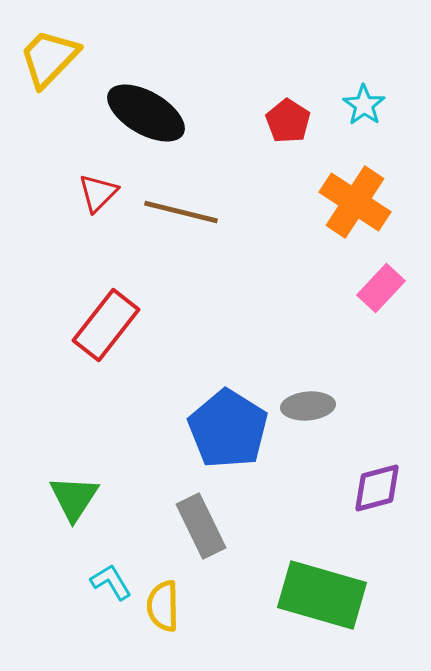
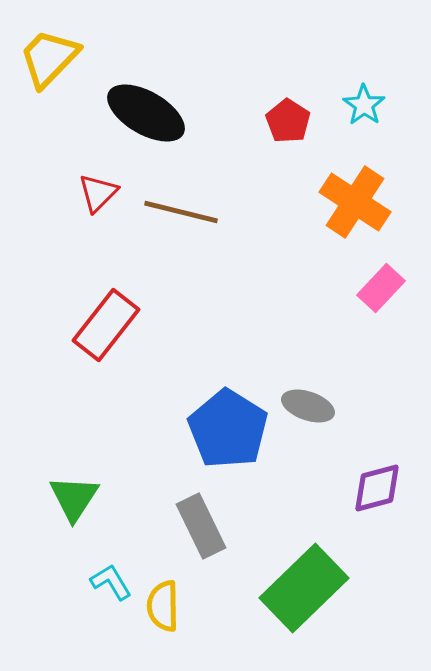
gray ellipse: rotated 24 degrees clockwise
green rectangle: moved 18 px left, 7 px up; rotated 60 degrees counterclockwise
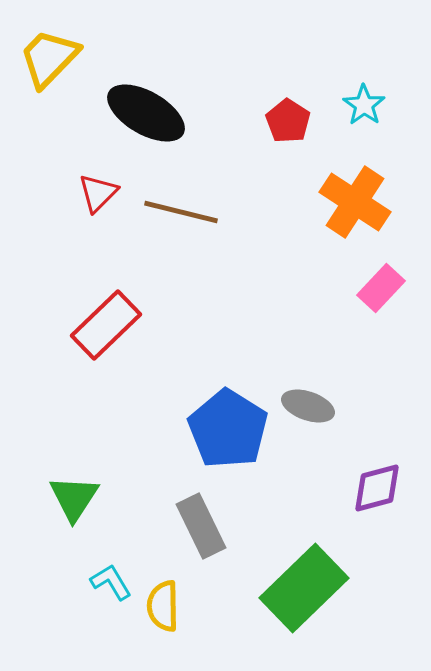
red rectangle: rotated 8 degrees clockwise
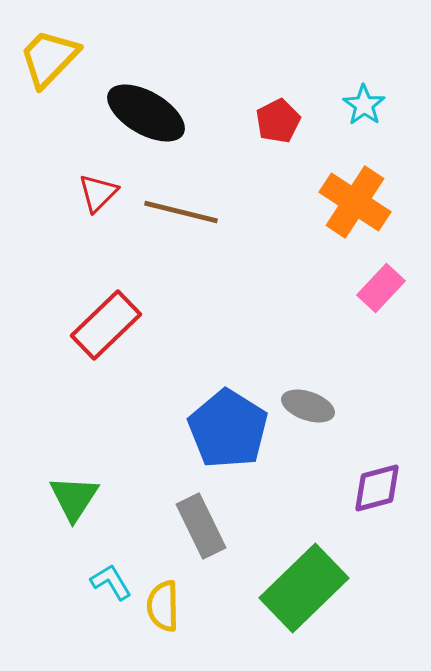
red pentagon: moved 10 px left; rotated 12 degrees clockwise
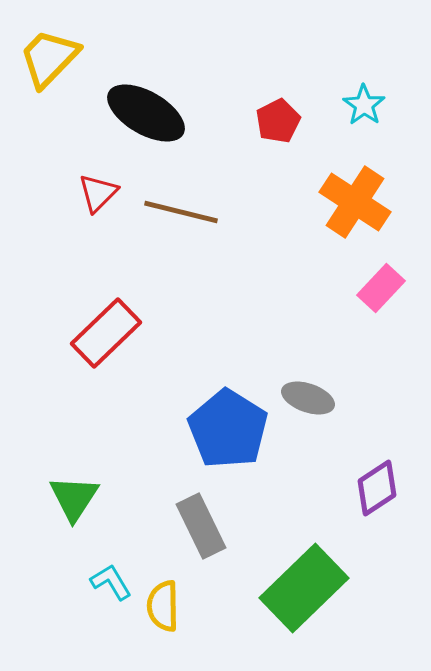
red rectangle: moved 8 px down
gray ellipse: moved 8 px up
purple diamond: rotated 18 degrees counterclockwise
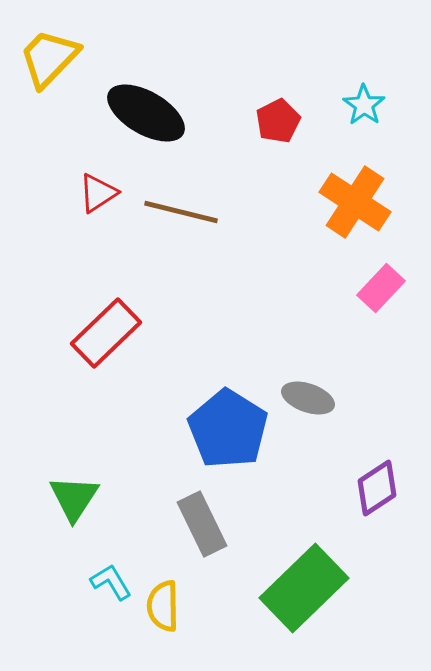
red triangle: rotated 12 degrees clockwise
gray rectangle: moved 1 px right, 2 px up
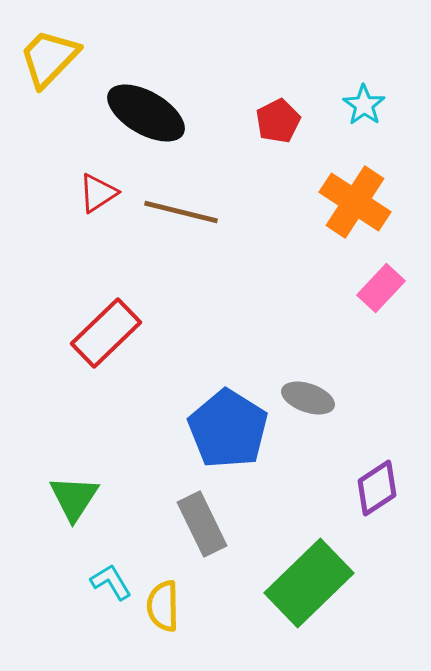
green rectangle: moved 5 px right, 5 px up
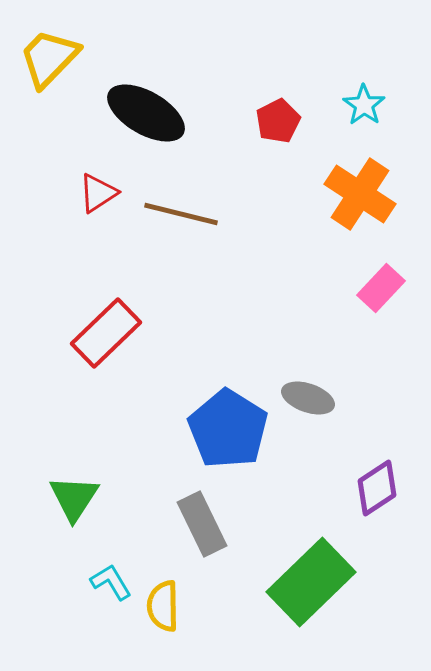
orange cross: moved 5 px right, 8 px up
brown line: moved 2 px down
green rectangle: moved 2 px right, 1 px up
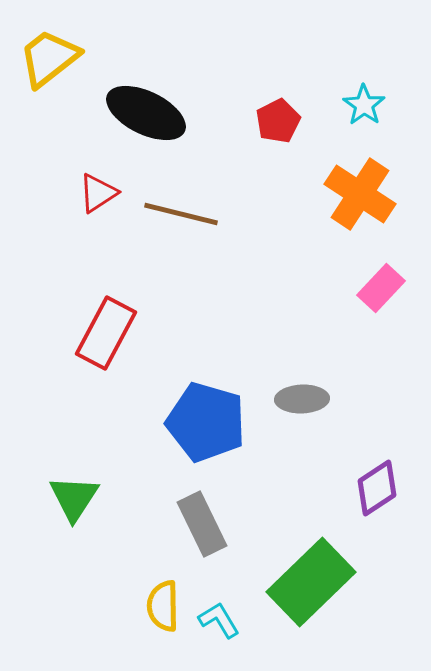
yellow trapezoid: rotated 8 degrees clockwise
black ellipse: rotated 4 degrees counterclockwise
red rectangle: rotated 18 degrees counterclockwise
gray ellipse: moved 6 px left, 1 px down; rotated 21 degrees counterclockwise
blue pentagon: moved 22 px left, 7 px up; rotated 16 degrees counterclockwise
cyan L-shape: moved 108 px right, 38 px down
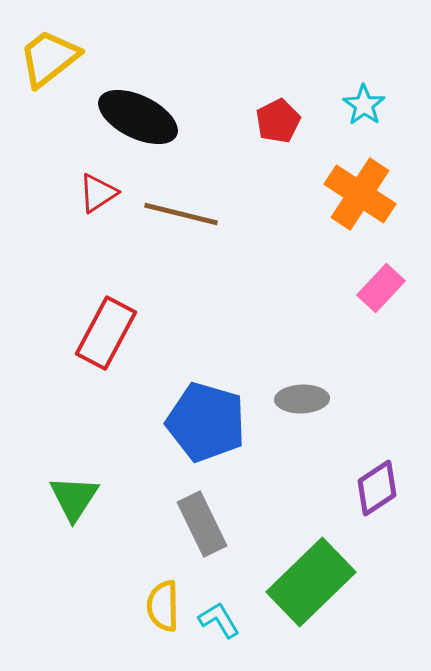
black ellipse: moved 8 px left, 4 px down
